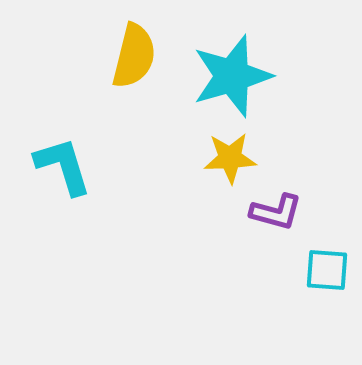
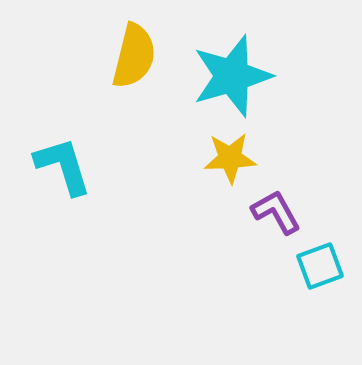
purple L-shape: rotated 134 degrees counterclockwise
cyan square: moved 7 px left, 4 px up; rotated 24 degrees counterclockwise
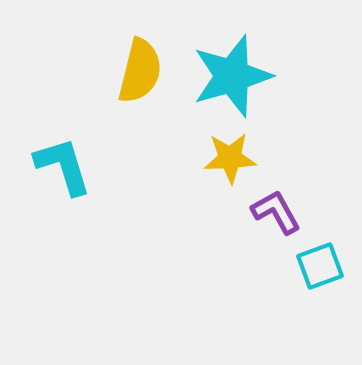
yellow semicircle: moved 6 px right, 15 px down
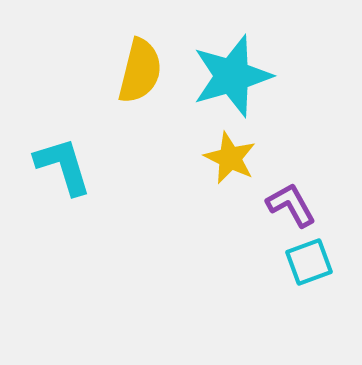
yellow star: rotated 28 degrees clockwise
purple L-shape: moved 15 px right, 7 px up
cyan square: moved 11 px left, 4 px up
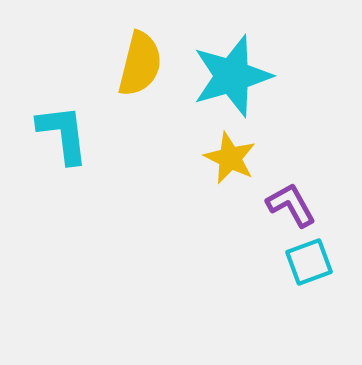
yellow semicircle: moved 7 px up
cyan L-shape: moved 32 px up; rotated 10 degrees clockwise
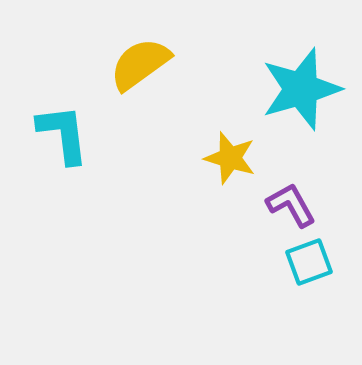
yellow semicircle: rotated 140 degrees counterclockwise
cyan star: moved 69 px right, 13 px down
yellow star: rotated 8 degrees counterclockwise
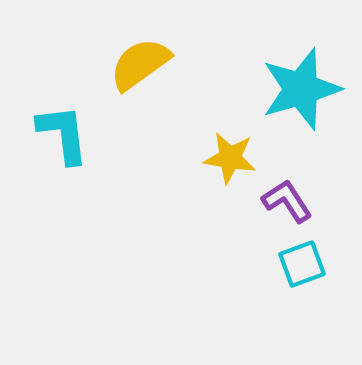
yellow star: rotated 8 degrees counterclockwise
purple L-shape: moved 4 px left, 4 px up; rotated 4 degrees counterclockwise
cyan square: moved 7 px left, 2 px down
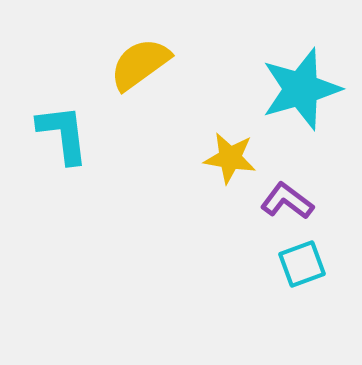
purple L-shape: rotated 20 degrees counterclockwise
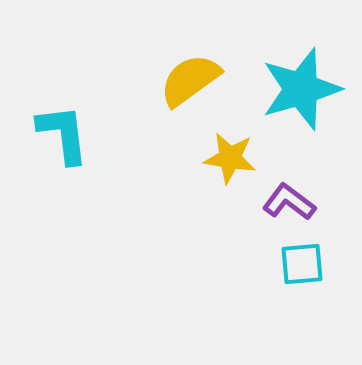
yellow semicircle: moved 50 px right, 16 px down
purple L-shape: moved 2 px right, 1 px down
cyan square: rotated 15 degrees clockwise
